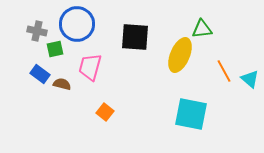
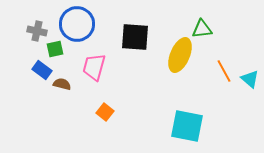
pink trapezoid: moved 4 px right
blue rectangle: moved 2 px right, 4 px up
cyan square: moved 4 px left, 12 px down
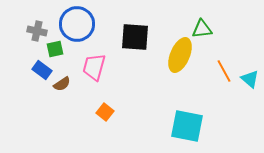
brown semicircle: rotated 132 degrees clockwise
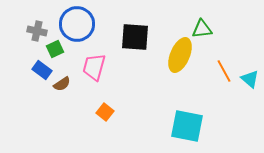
green square: rotated 12 degrees counterclockwise
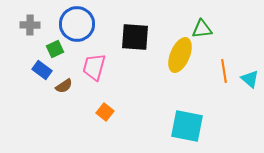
gray cross: moved 7 px left, 6 px up; rotated 12 degrees counterclockwise
orange line: rotated 20 degrees clockwise
brown semicircle: moved 2 px right, 2 px down
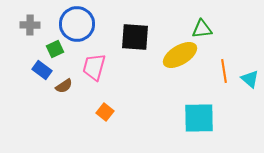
yellow ellipse: rotated 36 degrees clockwise
cyan square: moved 12 px right, 8 px up; rotated 12 degrees counterclockwise
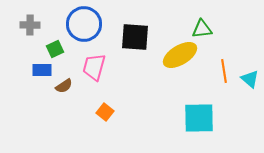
blue circle: moved 7 px right
blue rectangle: rotated 36 degrees counterclockwise
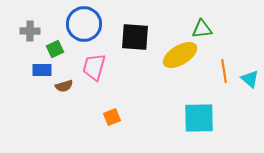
gray cross: moved 6 px down
brown semicircle: rotated 18 degrees clockwise
orange square: moved 7 px right, 5 px down; rotated 30 degrees clockwise
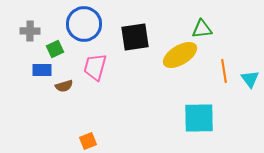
black square: rotated 12 degrees counterclockwise
pink trapezoid: moved 1 px right
cyan triangle: rotated 12 degrees clockwise
orange square: moved 24 px left, 24 px down
